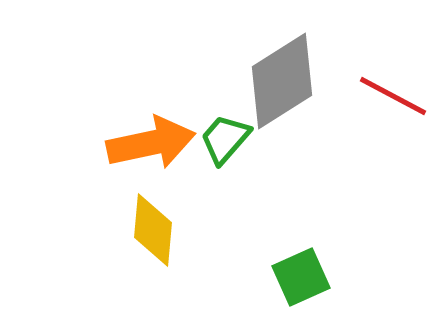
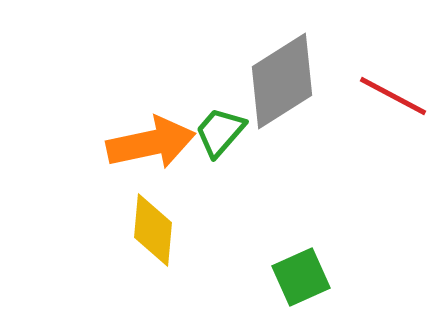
green trapezoid: moved 5 px left, 7 px up
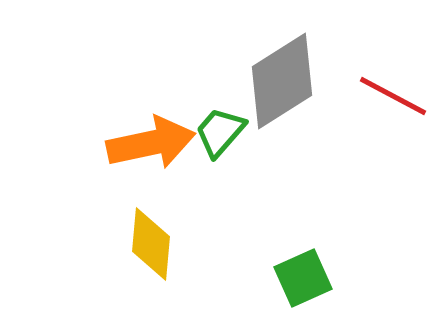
yellow diamond: moved 2 px left, 14 px down
green square: moved 2 px right, 1 px down
